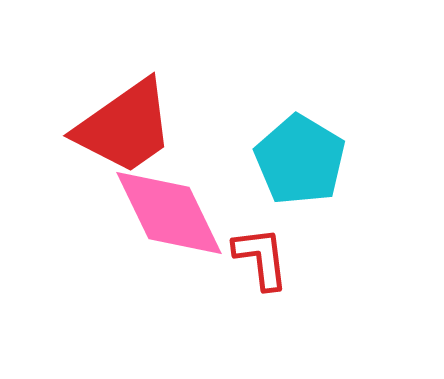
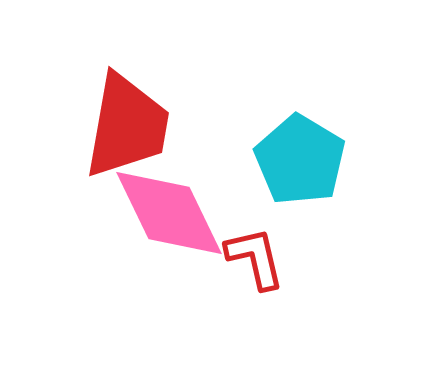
red trapezoid: moved 2 px right, 1 px up; rotated 45 degrees counterclockwise
red L-shape: moved 6 px left; rotated 6 degrees counterclockwise
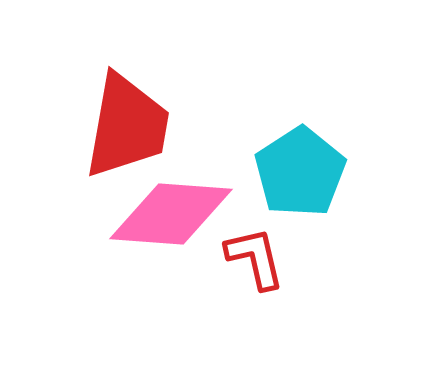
cyan pentagon: moved 12 px down; rotated 8 degrees clockwise
pink diamond: moved 2 px right, 1 px down; rotated 60 degrees counterclockwise
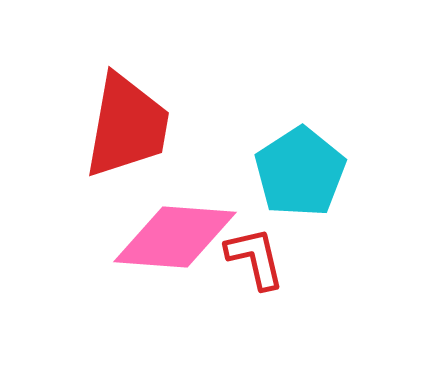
pink diamond: moved 4 px right, 23 px down
